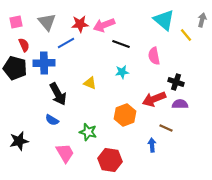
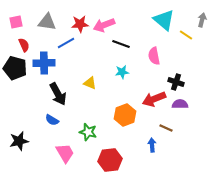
gray triangle: rotated 42 degrees counterclockwise
yellow line: rotated 16 degrees counterclockwise
red hexagon: rotated 15 degrees counterclockwise
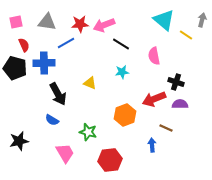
black line: rotated 12 degrees clockwise
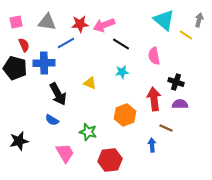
gray arrow: moved 3 px left
red arrow: rotated 105 degrees clockwise
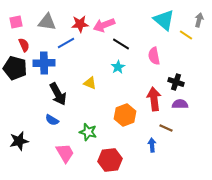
cyan star: moved 4 px left, 5 px up; rotated 24 degrees counterclockwise
